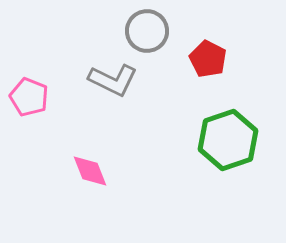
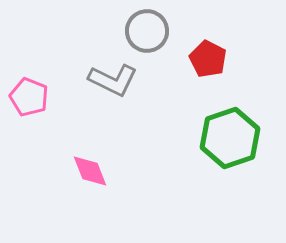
green hexagon: moved 2 px right, 2 px up
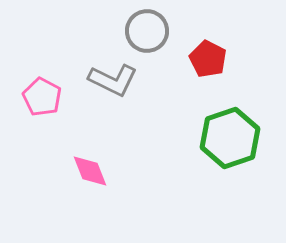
pink pentagon: moved 13 px right; rotated 6 degrees clockwise
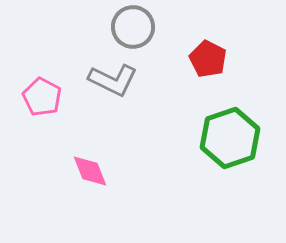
gray circle: moved 14 px left, 4 px up
